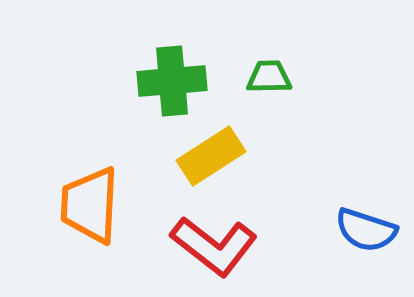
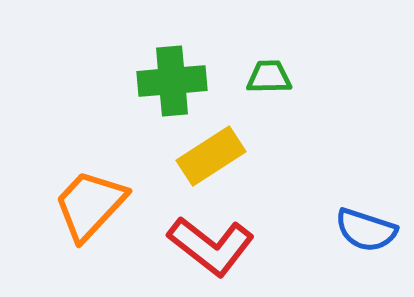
orange trapezoid: rotated 40 degrees clockwise
red L-shape: moved 3 px left
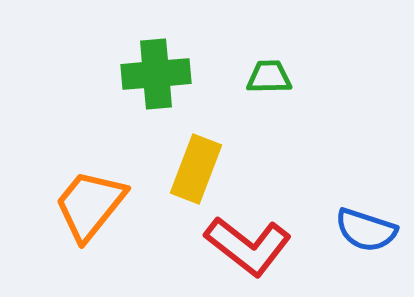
green cross: moved 16 px left, 7 px up
yellow rectangle: moved 15 px left, 13 px down; rotated 36 degrees counterclockwise
orange trapezoid: rotated 4 degrees counterclockwise
red L-shape: moved 37 px right
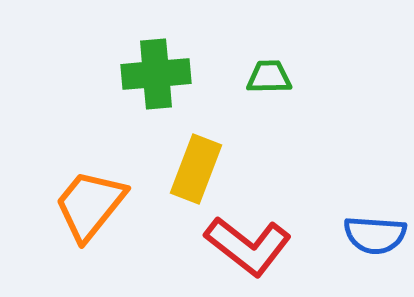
blue semicircle: moved 9 px right, 5 px down; rotated 14 degrees counterclockwise
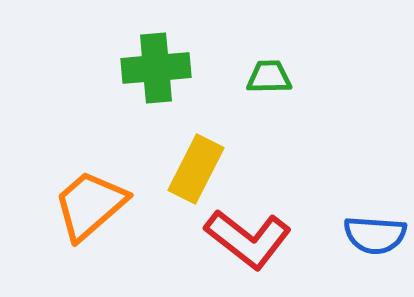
green cross: moved 6 px up
yellow rectangle: rotated 6 degrees clockwise
orange trapezoid: rotated 10 degrees clockwise
red L-shape: moved 7 px up
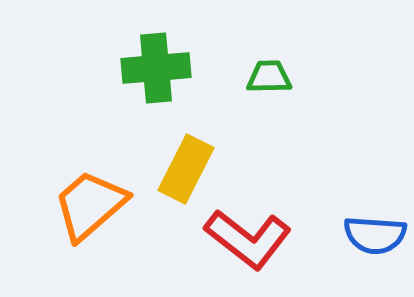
yellow rectangle: moved 10 px left
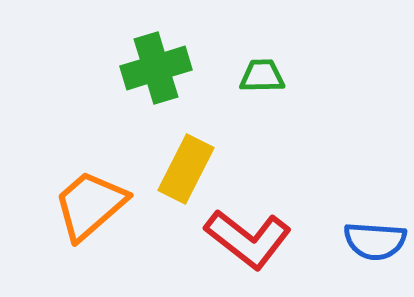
green cross: rotated 12 degrees counterclockwise
green trapezoid: moved 7 px left, 1 px up
blue semicircle: moved 6 px down
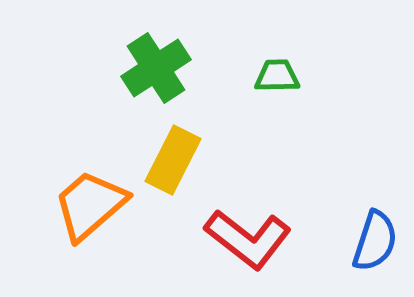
green cross: rotated 16 degrees counterclockwise
green trapezoid: moved 15 px right
yellow rectangle: moved 13 px left, 9 px up
blue semicircle: rotated 76 degrees counterclockwise
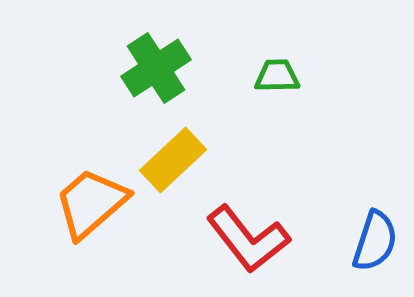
yellow rectangle: rotated 20 degrees clockwise
orange trapezoid: moved 1 px right, 2 px up
red L-shape: rotated 14 degrees clockwise
